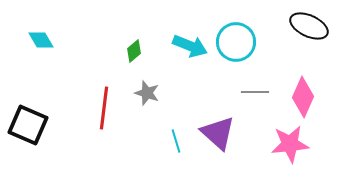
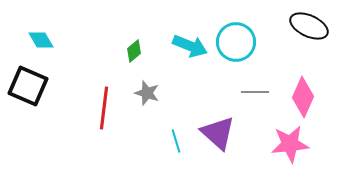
black square: moved 39 px up
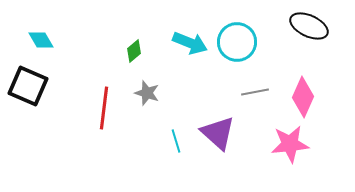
cyan circle: moved 1 px right
cyan arrow: moved 3 px up
gray line: rotated 12 degrees counterclockwise
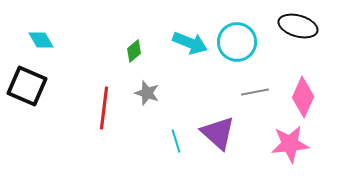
black ellipse: moved 11 px left; rotated 9 degrees counterclockwise
black square: moved 1 px left
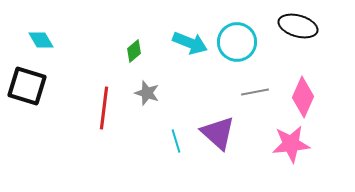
black square: rotated 6 degrees counterclockwise
pink star: moved 1 px right
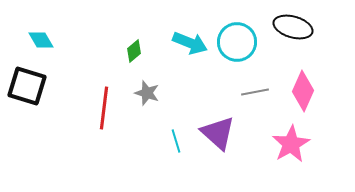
black ellipse: moved 5 px left, 1 px down
pink diamond: moved 6 px up
pink star: rotated 24 degrees counterclockwise
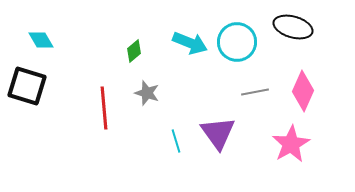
red line: rotated 12 degrees counterclockwise
purple triangle: rotated 12 degrees clockwise
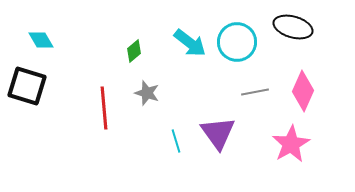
cyan arrow: rotated 16 degrees clockwise
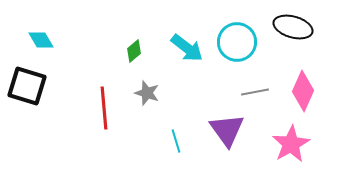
cyan arrow: moved 3 px left, 5 px down
purple triangle: moved 9 px right, 3 px up
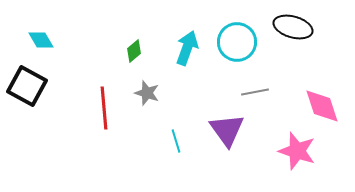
cyan arrow: rotated 108 degrees counterclockwise
black square: rotated 12 degrees clockwise
pink diamond: moved 19 px right, 15 px down; rotated 42 degrees counterclockwise
pink star: moved 6 px right, 7 px down; rotated 24 degrees counterclockwise
